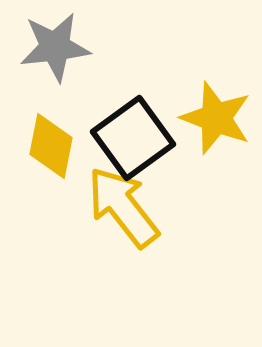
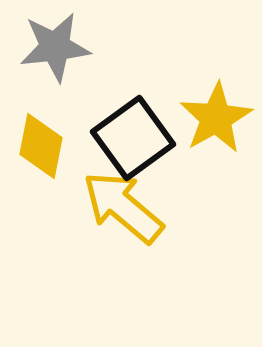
yellow star: rotated 22 degrees clockwise
yellow diamond: moved 10 px left
yellow arrow: rotated 12 degrees counterclockwise
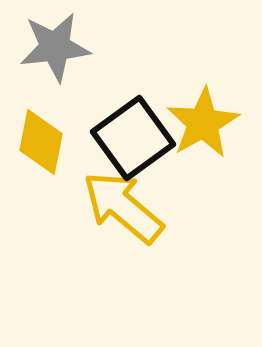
yellow star: moved 13 px left, 5 px down
yellow diamond: moved 4 px up
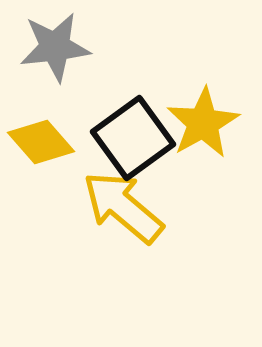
yellow diamond: rotated 52 degrees counterclockwise
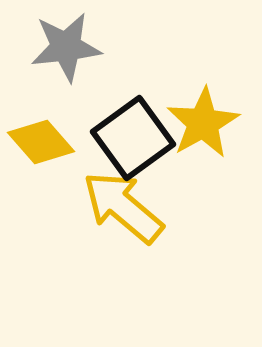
gray star: moved 11 px right
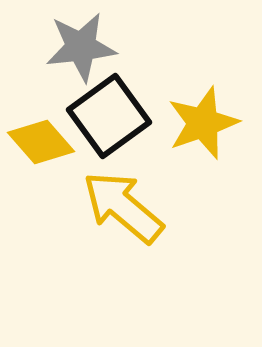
gray star: moved 15 px right
yellow star: rotated 10 degrees clockwise
black square: moved 24 px left, 22 px up
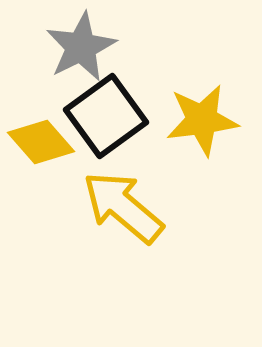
gray star: rotated 20 degrees counterclockwise
black square: moved 3 px left
yellow star: moved 1 px left, 3 px up; rotated 12 degrees clockwise
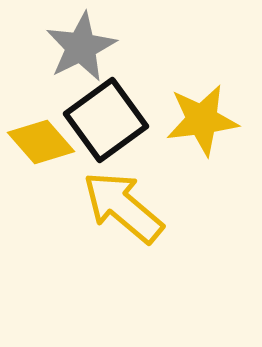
black square: moved 4 px down
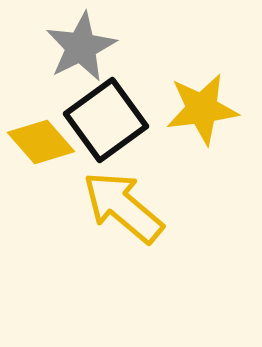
yellow star: moved 11 px up
